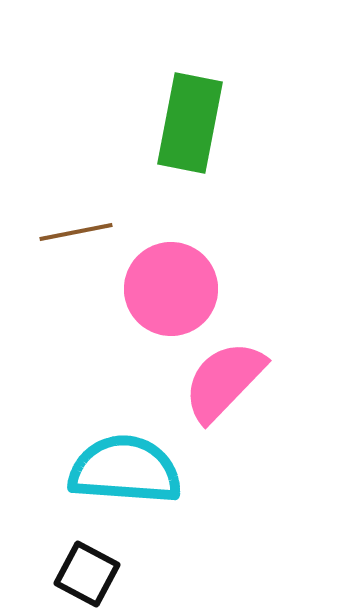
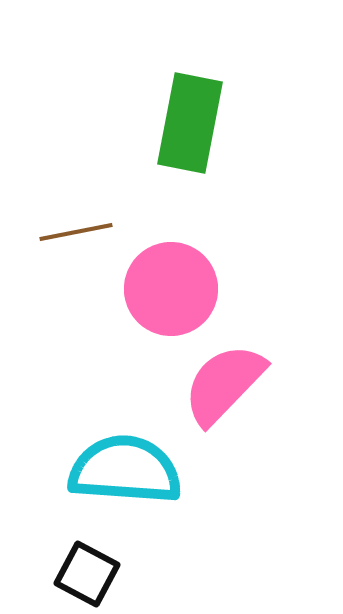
pink semicircle: moved 3 px down
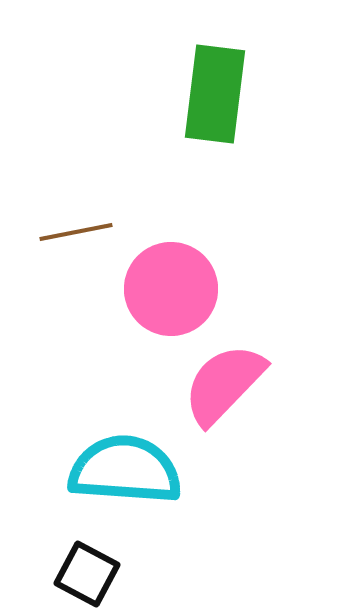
green rectangle: moved 25 px right, 29 px up; rotated 4 degrees counterclockwise
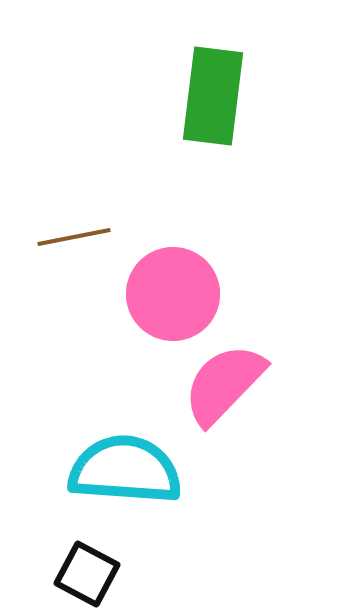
green rectangle: moved 2 px left, 2 px down
brown line: moved 2 px left, 5 px down
pink circle: moved 2 px right, 5 px down
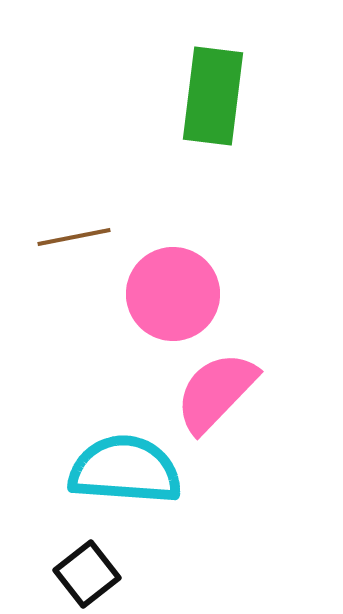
pink semicircle: moved 8 px left, 8 px down
black square: rotated 24 degrees clockwise
